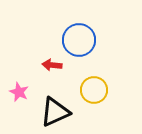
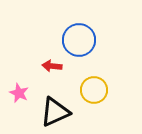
red arrow: moved 1 px down
pink star: moved 1 px down
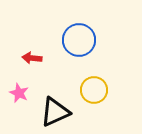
red arrow: moved 20 px left, 8 px up
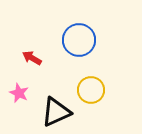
red arrow: rotated 24 degrees clockwise
yellow circle: moved 3 px left
black triangle: moved 1 px right
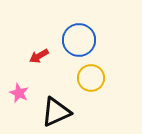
red arrow: moved 7 px right, 2 px up; rotated 60 degrees counterclockwise
yellow circle: moved 12 px up
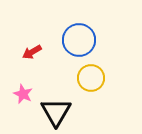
red arrow: moved 7 px left, 4 px up
pink star: moved 4 px right, 1 px down
black triangle: rotated 36 degrees counterclockwise
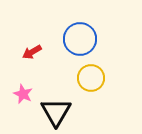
blue circle: moved 1 px right, 1 px up
